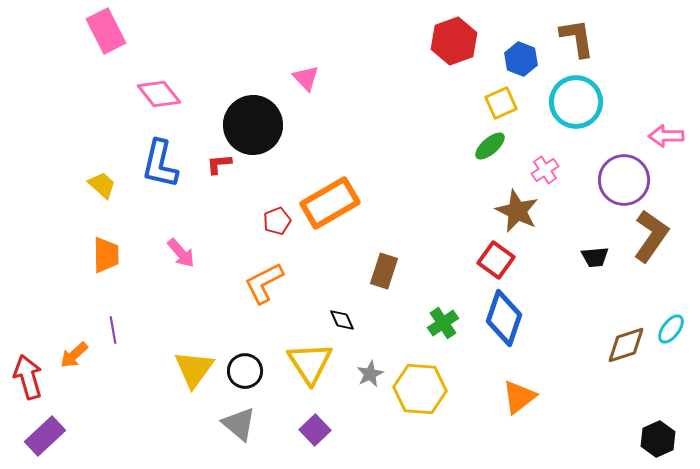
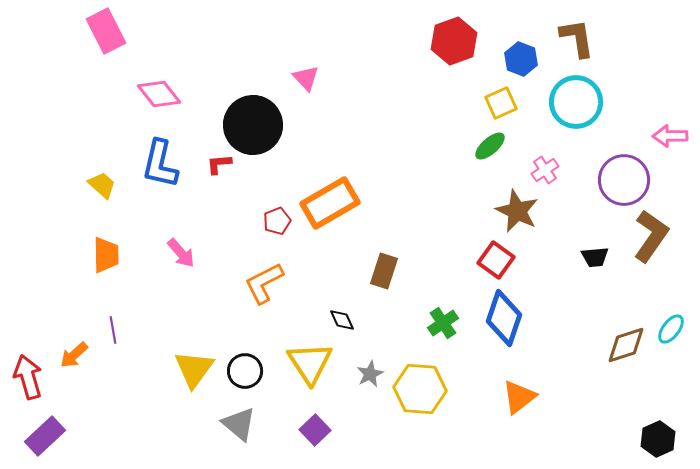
pink arrow at (666, 136): moved 4 px right
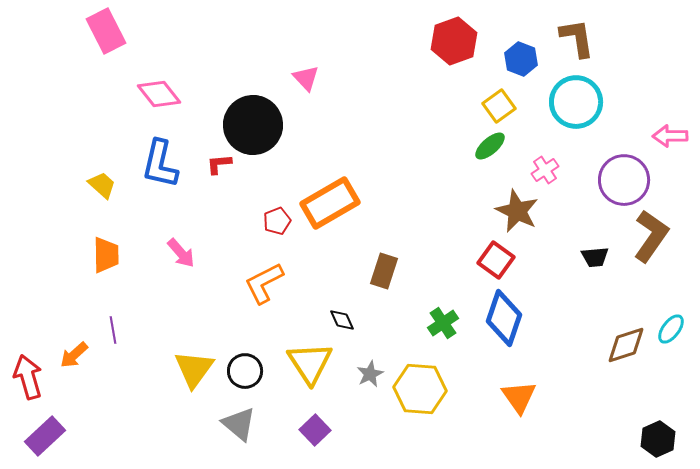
yellow square at (501, 103): moved 2 px left, 3 px down; rotated 12 degrees counterclockwise
orange triangle at (519, 397): rotated 27 degrees counterclockwise
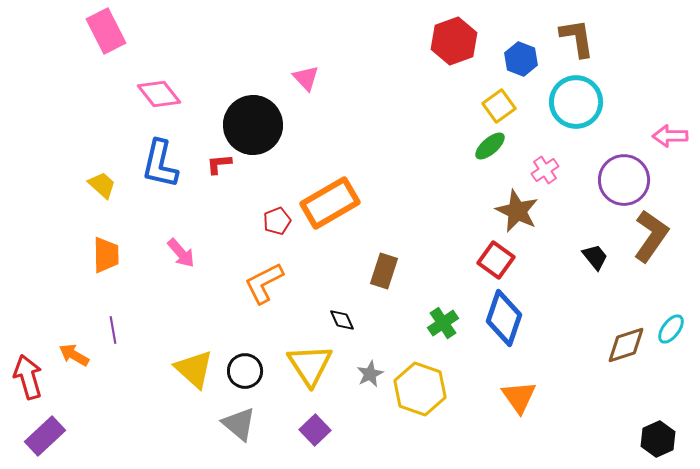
black trapezoid at (595, 257): rotated 124 degrees counterclockwise
orange arrow at (74, 355): rotated 72 degrees clockwise
yellow triangle at (310, 363): moved 2 px down
yellow triangle at (194, 369): rotated 24 degrees counterclockwise
yellow hexagon at (420, 389): rotated 15 degrees clockwise
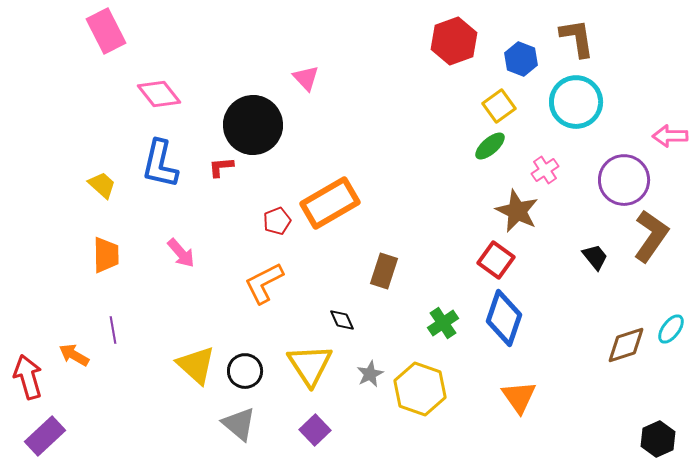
red L-shape at (219, 164): moved 2 px right, 3 px down
yellow triangle at (194, 369): moved 2 px right, 4 px up
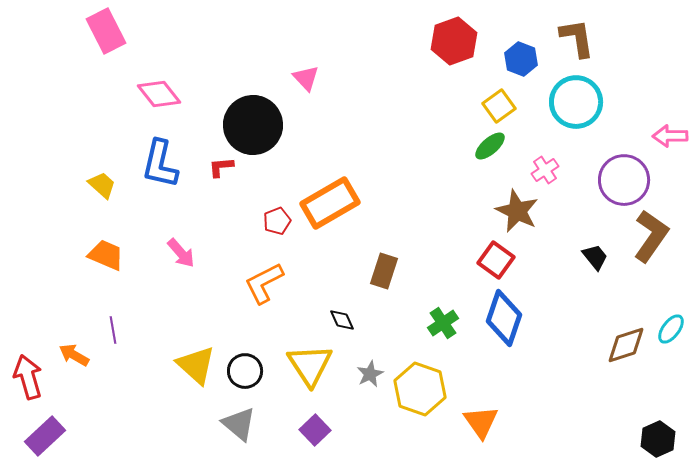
orange trapezoid at (106, 255): rotated 66 degrees counterclockwise
orange triangle at (519, 397): moved 38 px left, 25 px down
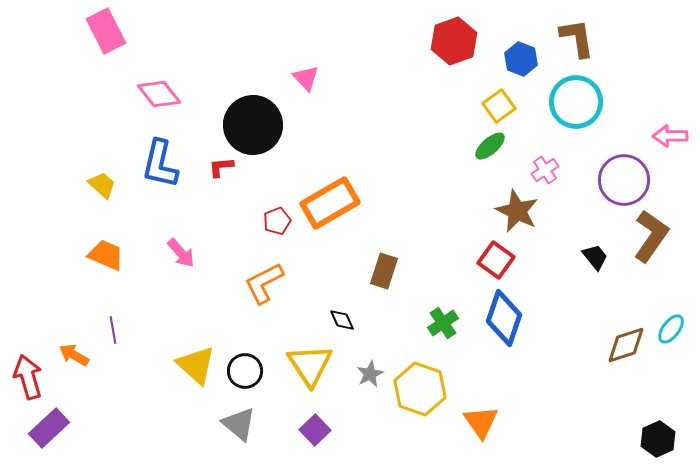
purple rectangle at (45, 436): moved 4 px right, 8 px up
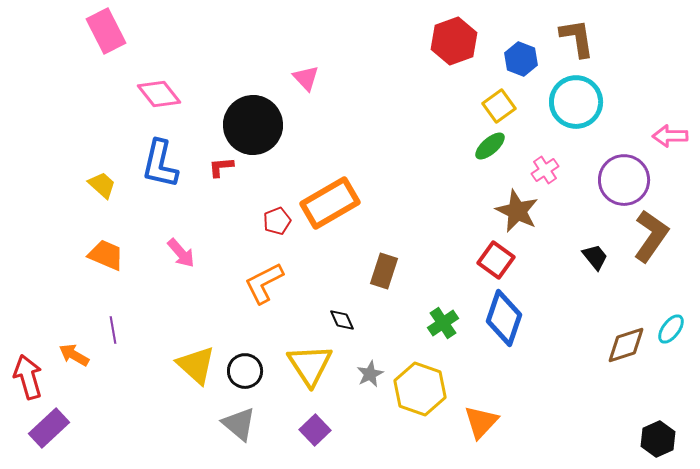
orange triangle at (481, 422): rotated 18 degrees clockwise
